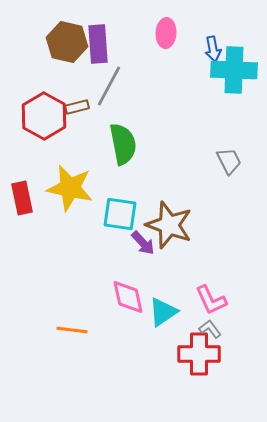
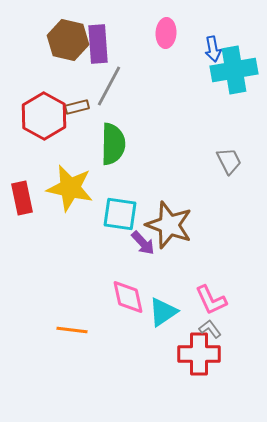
brown hexagon: moved 1 px right, 2 px up
cyan cross: rotated 12 degrees counterclockwise
green semicircle: moved 10 px left; rotated 12 degrees clockwise
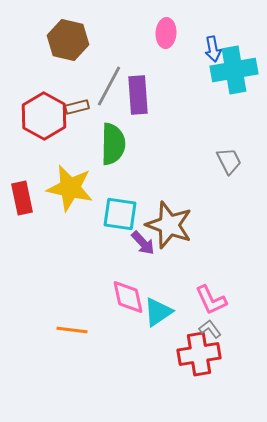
purple rectangle: moved 40 px right, 51 px down
cyan triangle: moved 5 px left
red cross: rotated 9 degrees counterclockwise
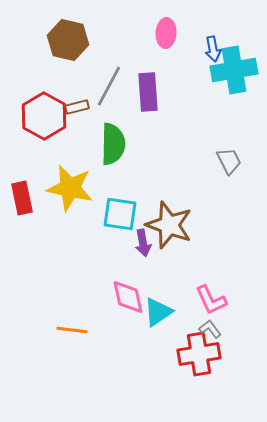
purple rectangle: moved 10 px right, 3 px up
purple arrow: rotated 32 degrees clockwise
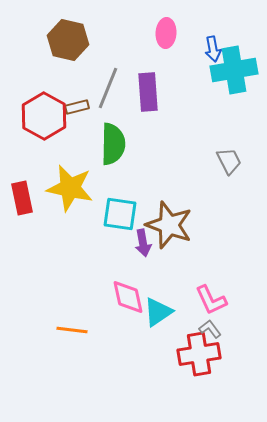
gray line: moved 1 px left, 2 px down; rotated 6 degrees counterclockwise
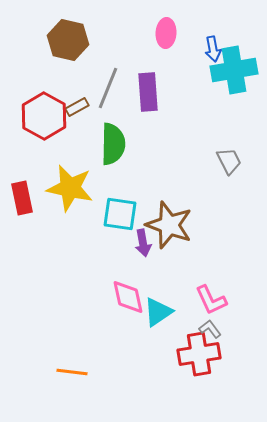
brown rectangle: rotated 15 degrees counterclockwise
orange line: moved 42 px down
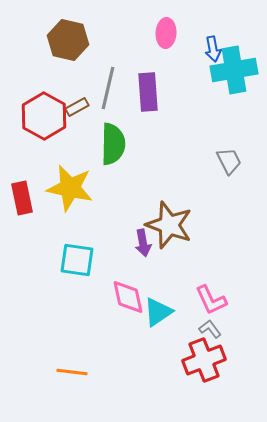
gray line: rotated 9 degrees counterclockwise
cyan square: moved 43 px left, 46 px down
red cross: moved 5 px right, 6 px down; rotated 12 degrees counterclockwise
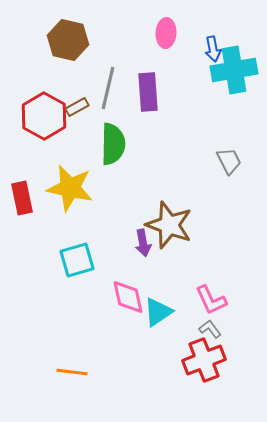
cyan square: rotated 24 degrees counterclockwise
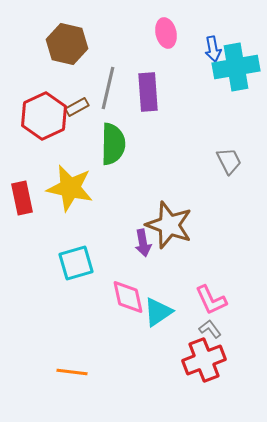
pink ellipse: rotated 16 degrees counterclockwise
brown hexagon: moved 1 px left, 4 px down
cyan cross: moved 2 px right, 3 px up
red hexagon: rotated 6 degrees clockwise
cyan square: moved 1 px left, 3 px down
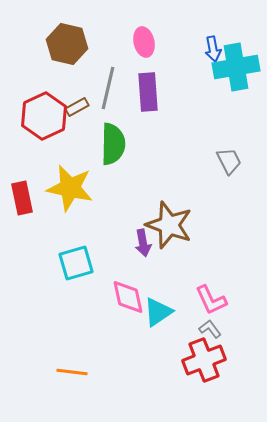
pink ellipse: moved 22 px left, 9 px down
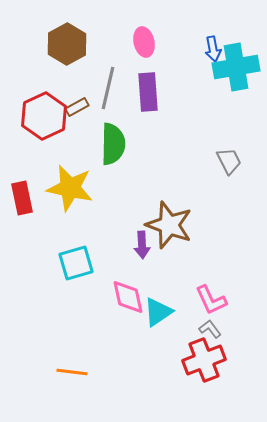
brown hexagon: rotated 18 degrees clockwise
purple arrow: moved 1 px left, 2 px down; rotated 8 degrees clockwise
